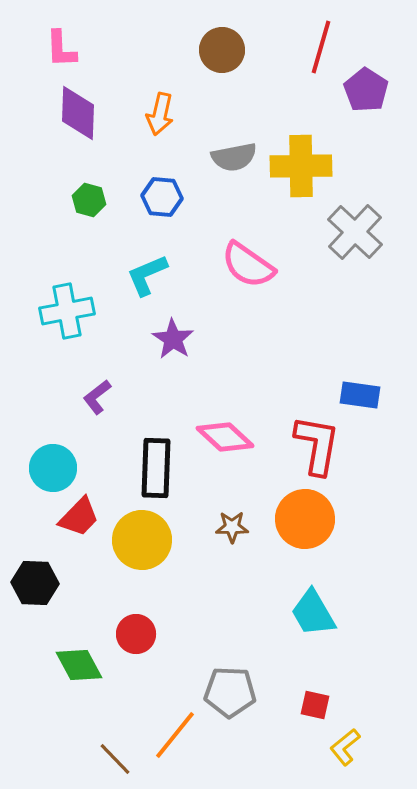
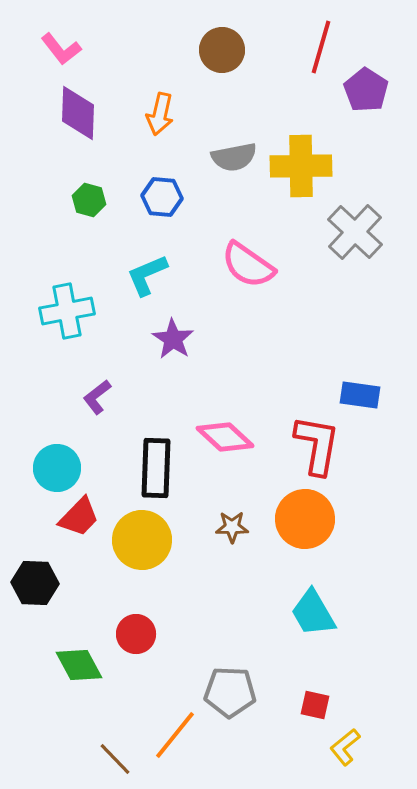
pink L-shape: rotated 36 degrees counterclockwise
cyan circle: moved 4 px right
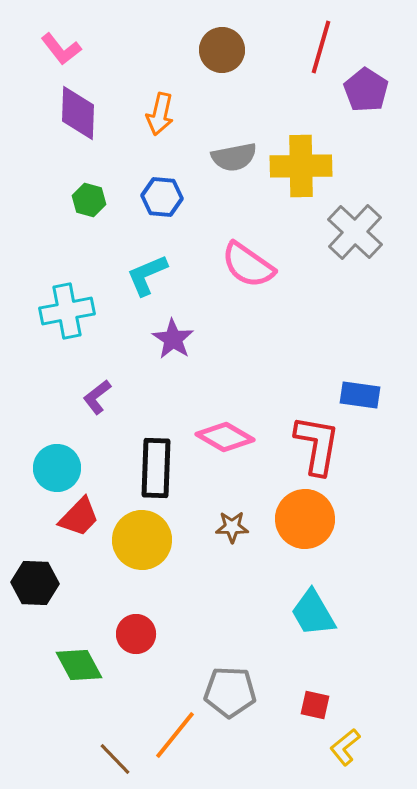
pink diamond: rotated 12 degrees counterclockwise
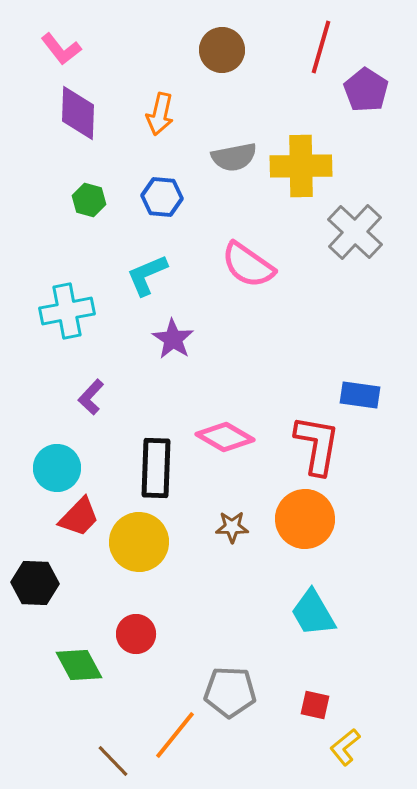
purple L-shape: moved 6 px left; rotated 9 degrees counterclockwise
yellow circle: moved 3 px left, 2 px down
brown line: moved 2 px left, 2 px down
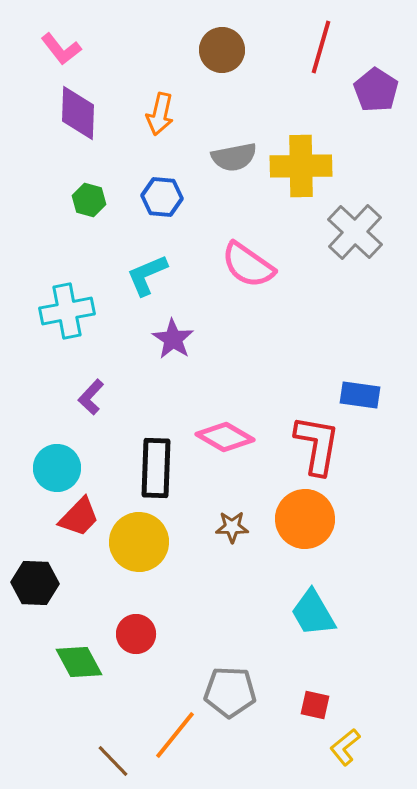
purple pentagon: moved 10 px right
green diamond: moved 3 px up
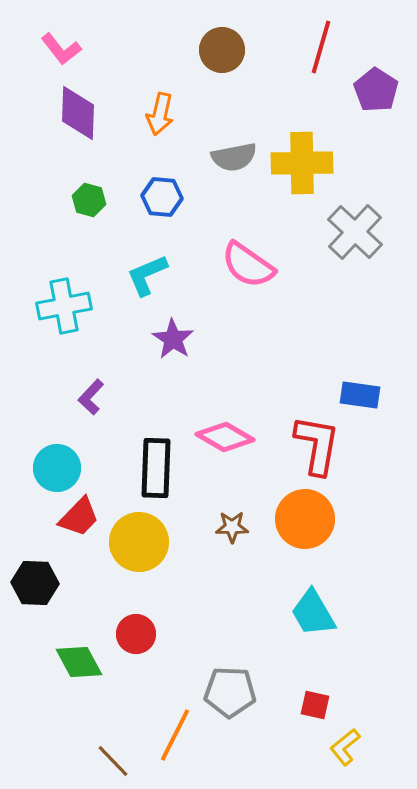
yellow cross: moved 1 px right, 3 px up
cyan cross: moved 3 px left, 5 px up
orange line: rotated 12 degrees counterclockwise
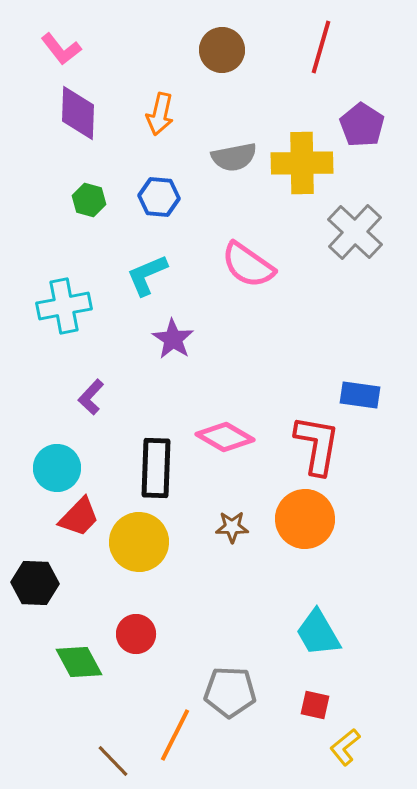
purple pentagon: moved 14 px left, 35 px down
blue hexagon: moved 3 px left
cyan trapezoid: moved 5 px right, 20 px down
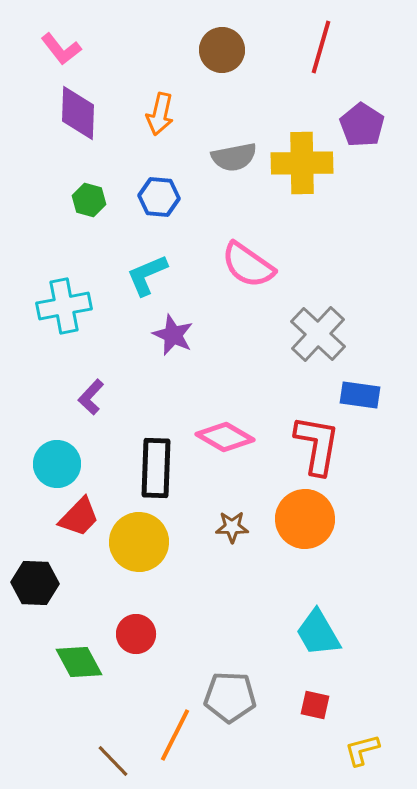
gray cross: moved 37 px left, 102 px down
purple star: moved 4 px up; rotated 9 degrees counterclockwise
cyan circle: moved 4 px up
gray pentagon: moved 5 px down
yellow L-shape: moved 17 px right, 3 px down; rotated 24 degrees clockwise
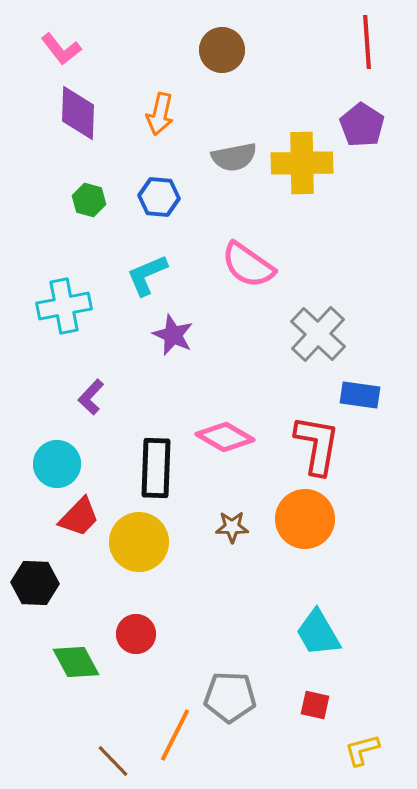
red line: moved 46 px right, 5 px up; rotated 20 degrees counterclockwise
green diamond: moved 3 px left
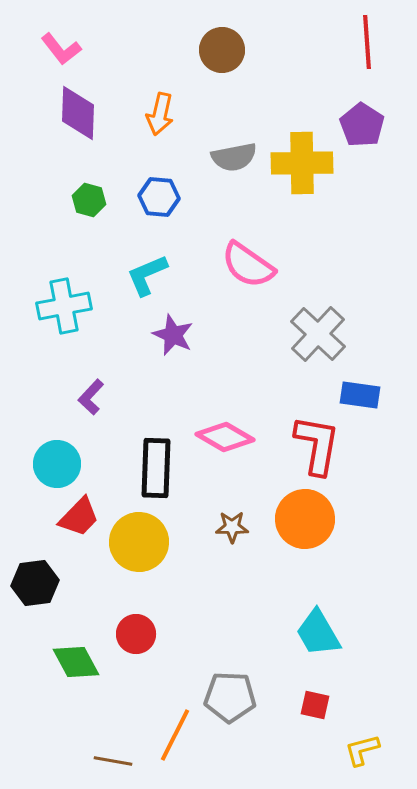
black hexagon: rotated 9 degrees counterclockwise
brown line: rotated 36 degrees counterclockwise
